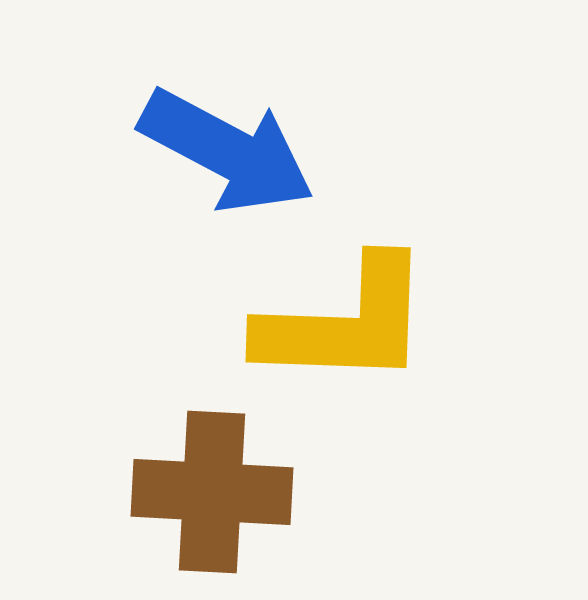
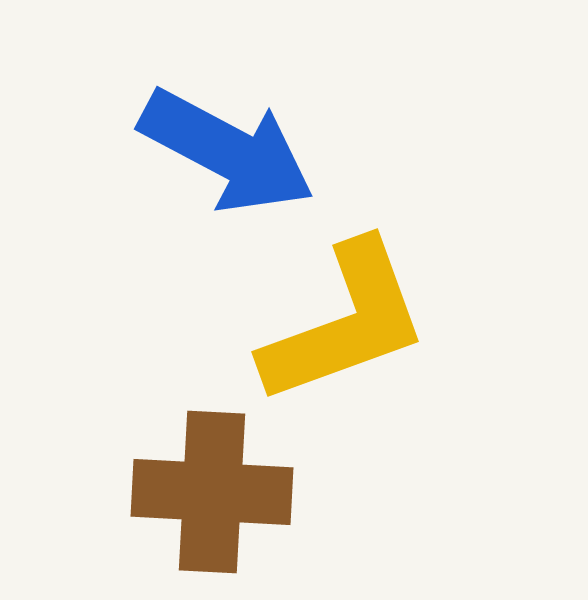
yellow L-shape: rotated 22 degrees counterclockwise
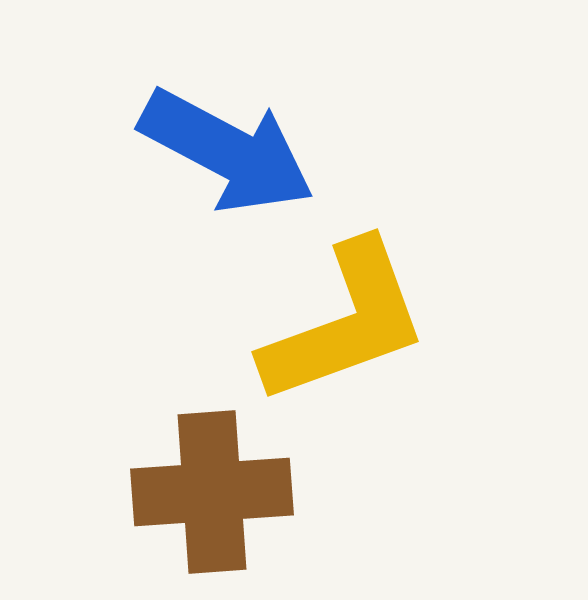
brown cross: rotated 7 degrees counterclockwise
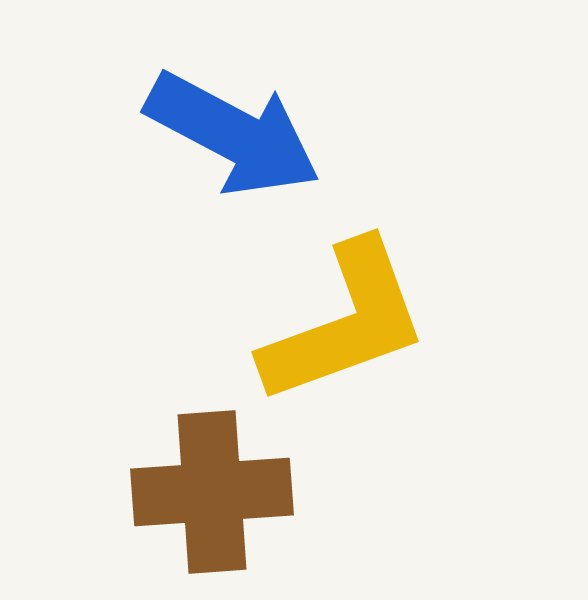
blue arrow: moved 6 px right, 17 px up
